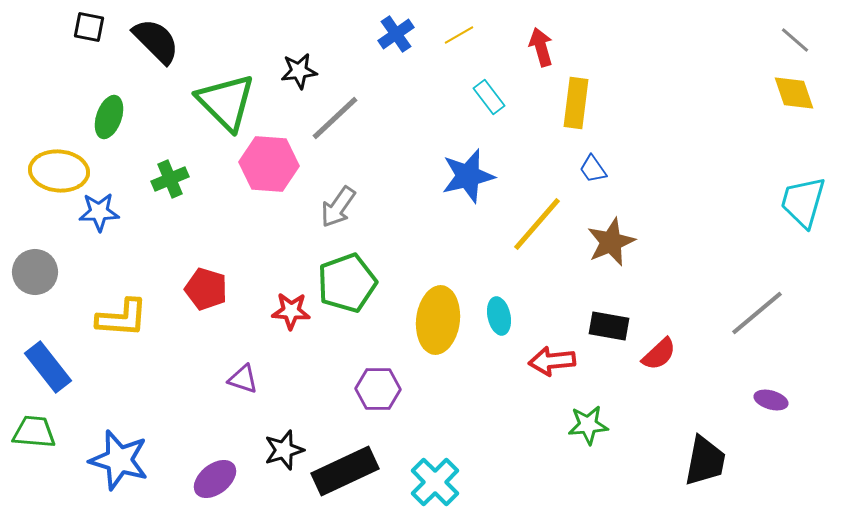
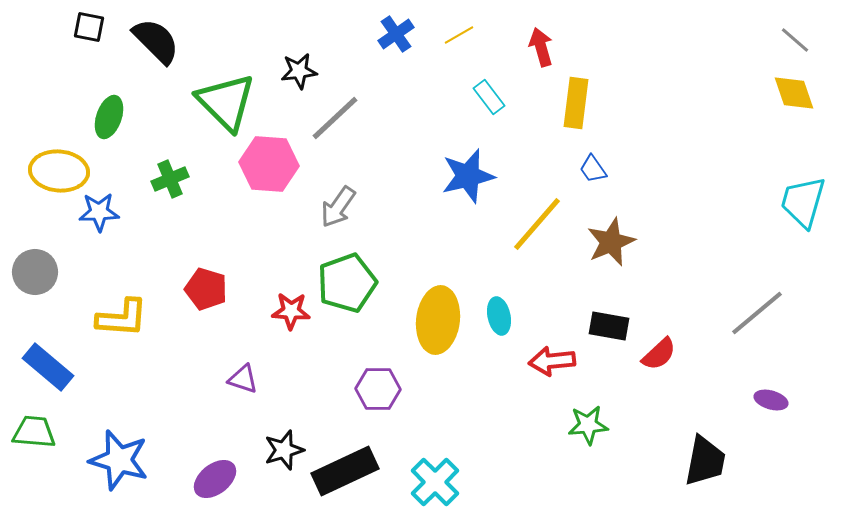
blue rectangle at (48, 367): rotated 12 degrees counterclockwise
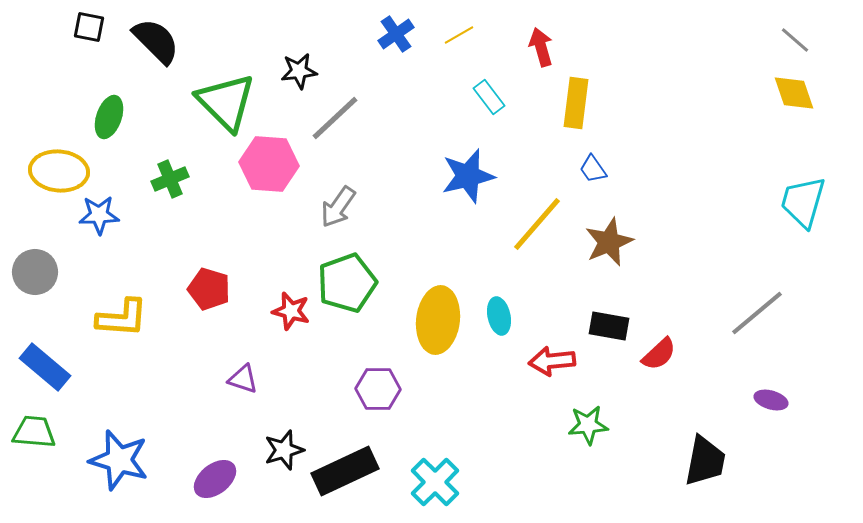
blue star at (99, 212): moved 3 px down
brown star at (611, 242): moved 2 px left
red pentagon at (206, 289): moved 3 px right
red star at (291, 311): rotated 12 degrees clockwise
blue rectangle at (48, 367): moved 3 px left
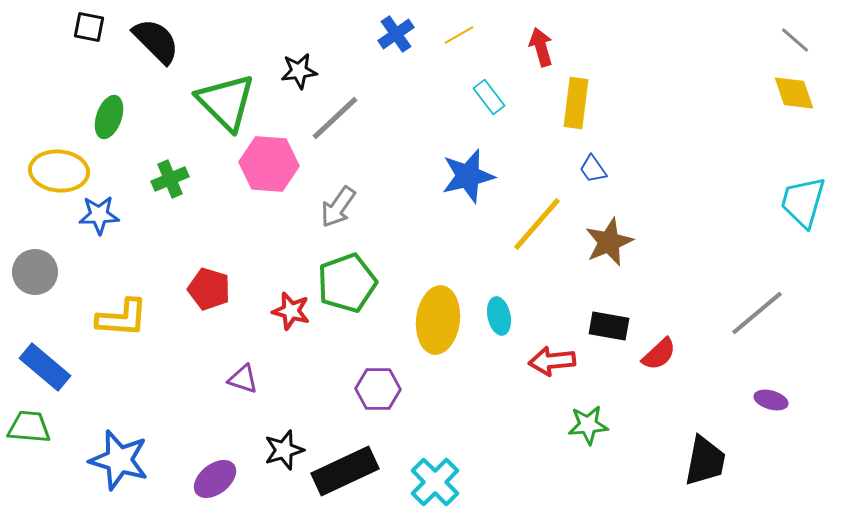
green trapezoid at (34, 432): moved 5 px left, 5 px up
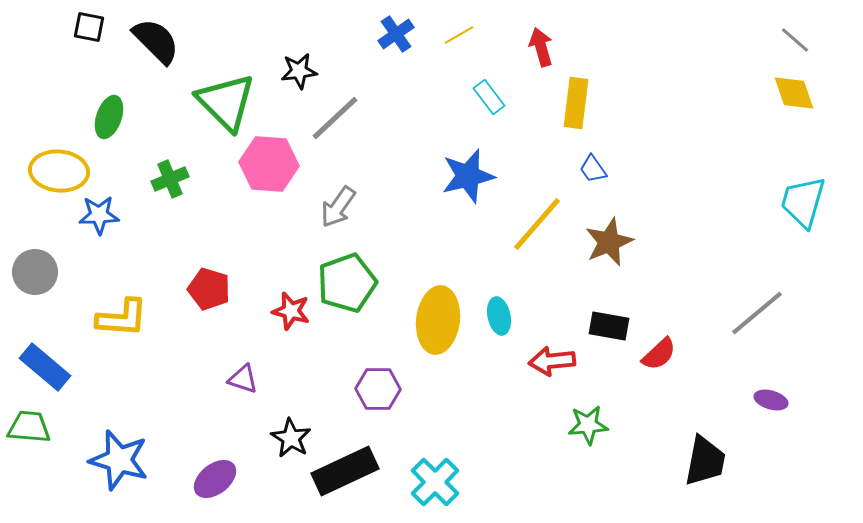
black star at (284, 450): moved 7 px right, 12 px up; rotated 24 degrees counterclockwise
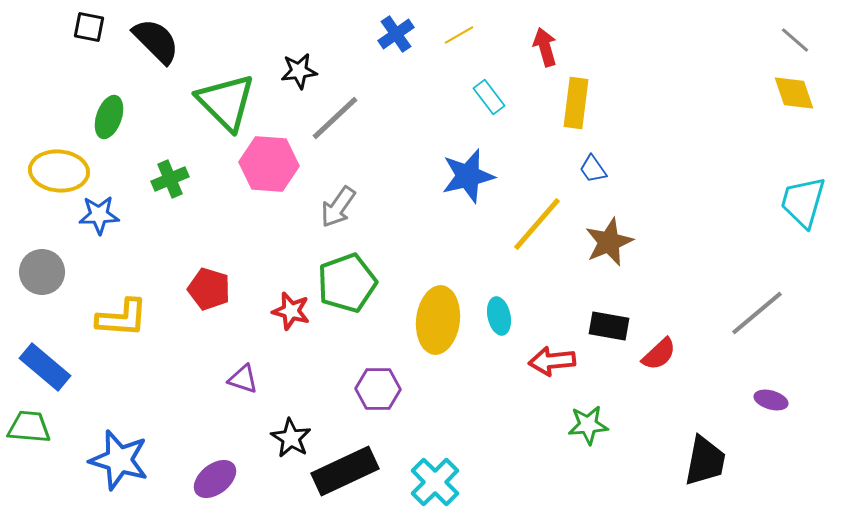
red arrow at (541, 47): moved 4 px right
gray circle at (35, 272): moved 7 px right
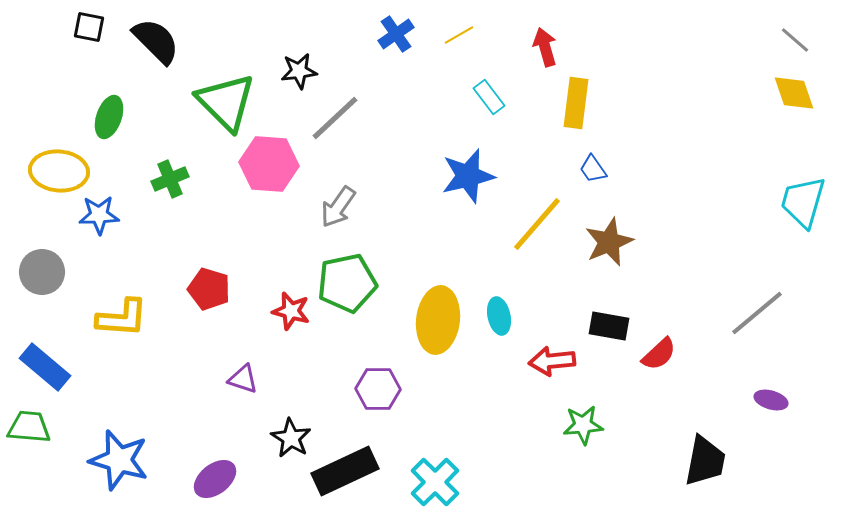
green pentagon at (347, 283): rotated 8 degrees clockwise
green star at (588, 425): moved 5 px left
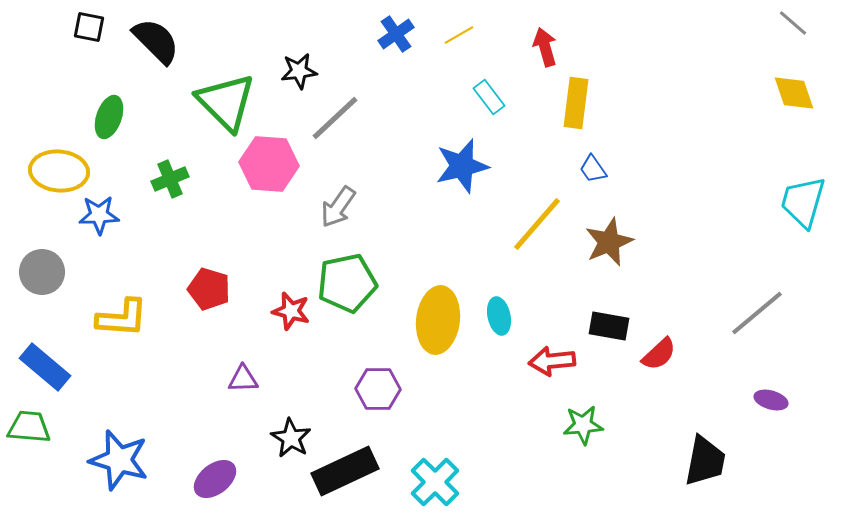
gray line at (795, 40): moved 2 px left, 17 px up
blue star at (468, 176): moved 6 px left, 10 px up
purple triangle at (243, 379): rotated 20 degrees counterclockwise
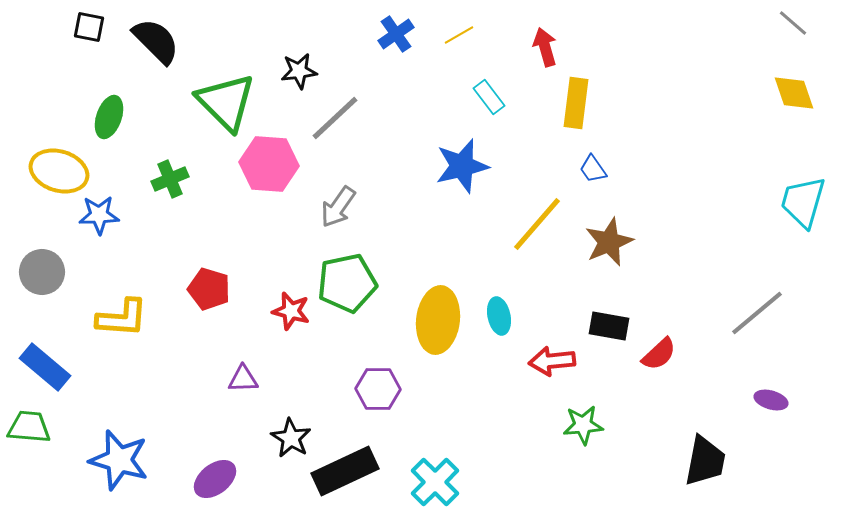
yellow ellipse at (59, 171): rotated 12 degrees clockwise
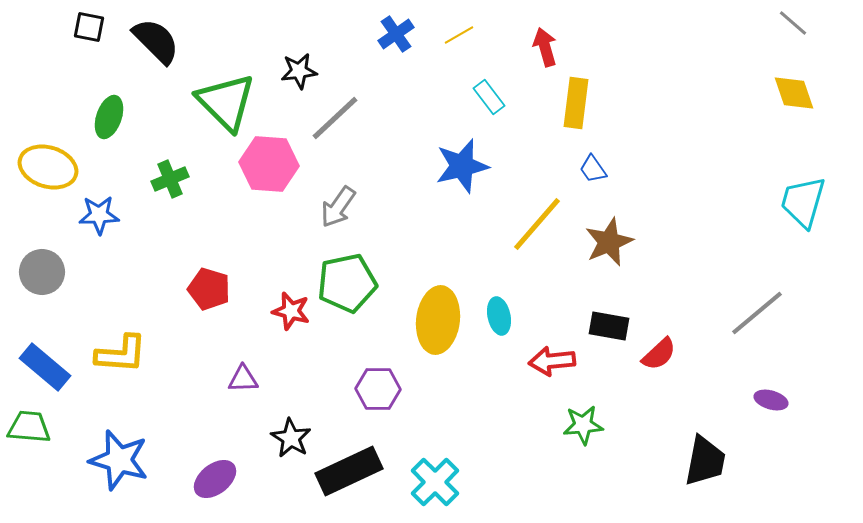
yellow ellipse at (59, 171): moved 11 px left, 4 px up
yellow L-shape at (122, 318): moved 1 px left, 36 px down
black rectangle at (345, 471): moved 4 px right
